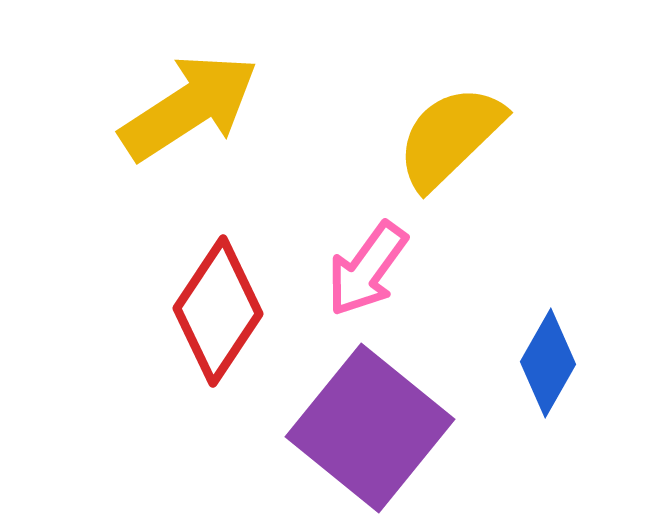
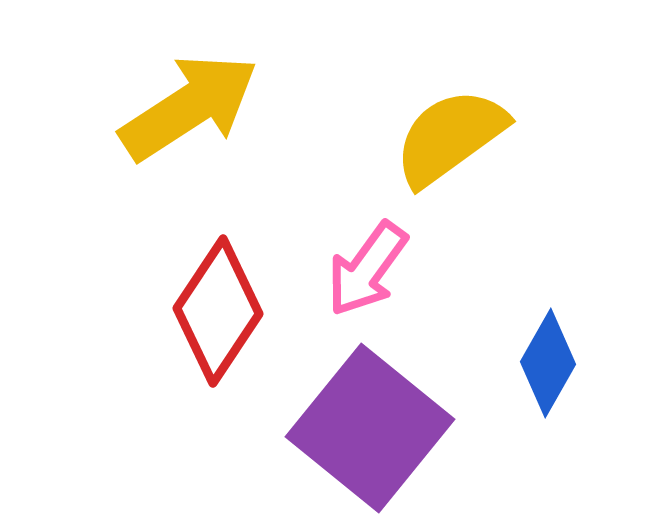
yellow semicircle: rotated 8 degrees clockwise
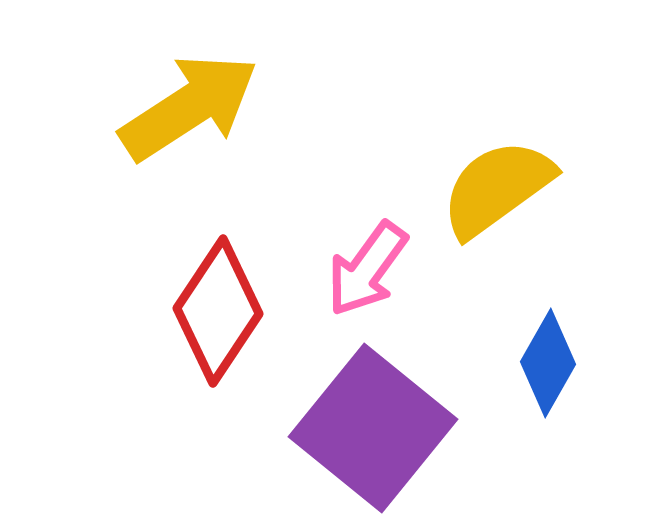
yellow semicircle: moved 47 px right, 51 px down
purple square: moved 3 px right
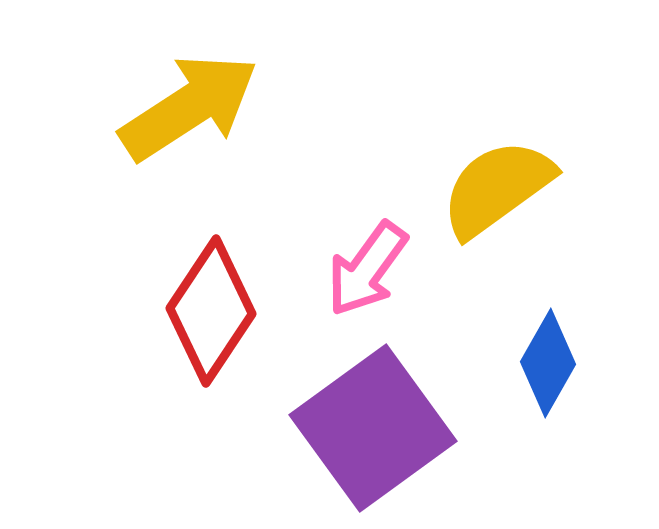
red diamond: moved 7 px left
purple square: rotated 15 degrees clockwise
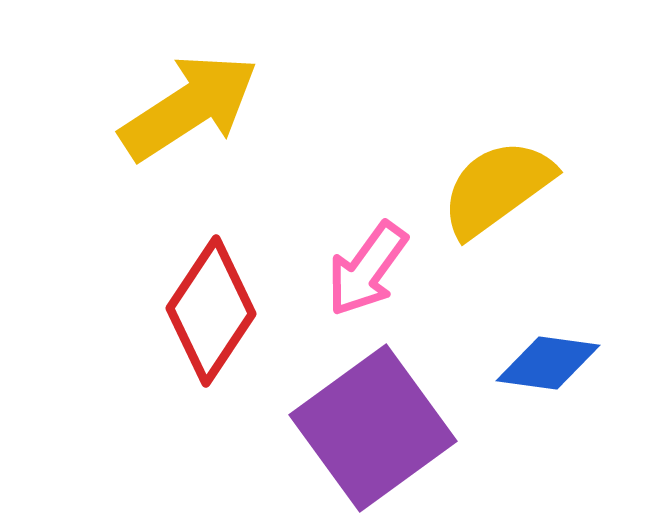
blue diamond: rotated 68 degrees clockwise
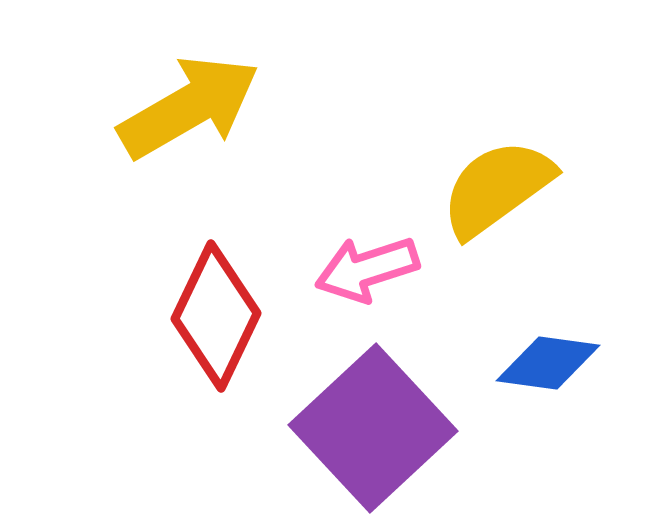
yellow arrow: rotated 3 degrees clockwise
pink arrow: rotated 36 degrees clockwise
red diamond: moved 5 px right, 5 px down; rotated 8 degrees counterclockwise
purple square: rotated 7 degrees counterclockwise
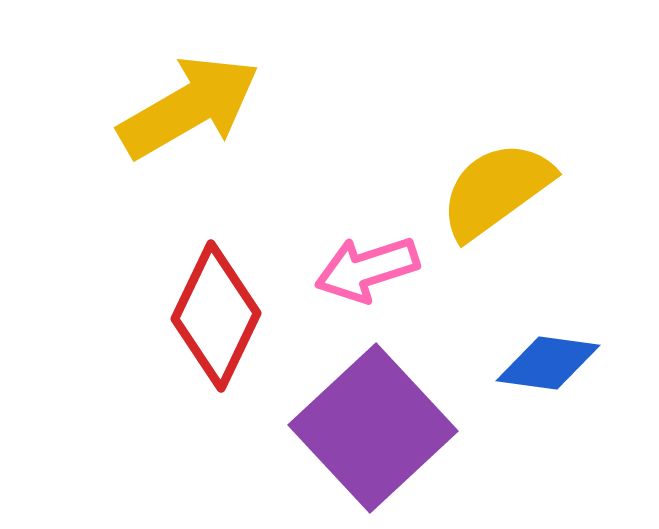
yellow semicircle: moved 1 px left, 2 px down
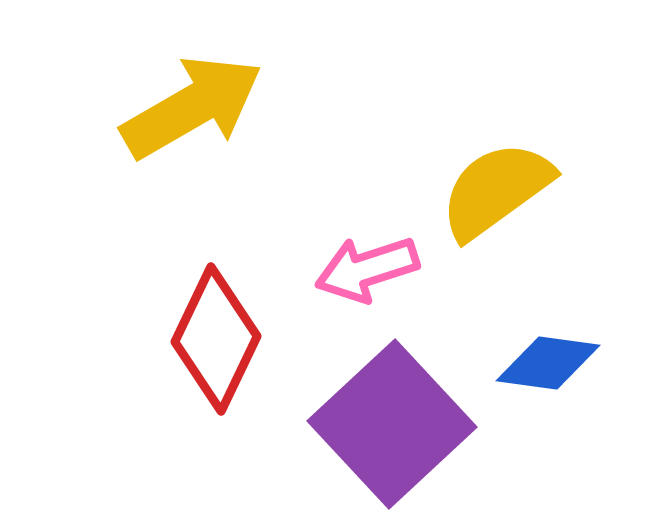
yellow arrow: moved 3 px right
red diamond: moved 23 px down
purple square: moved 19 px right, 4 px up
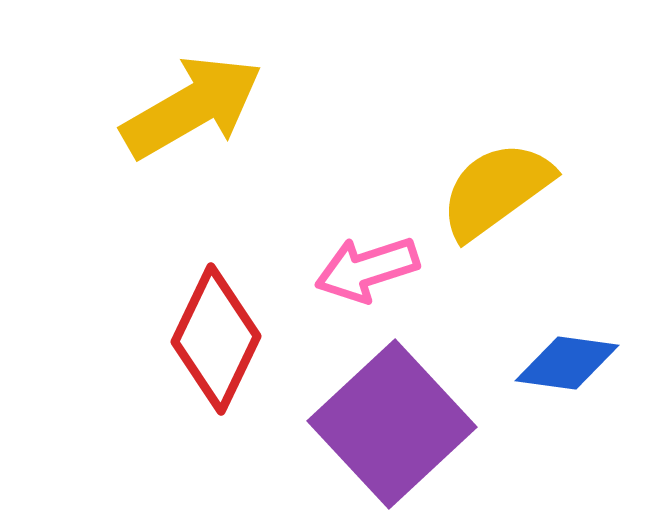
blue diamond: moved 19 px right
